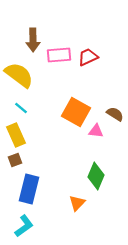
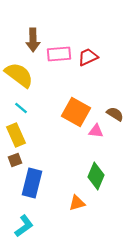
pink rectangle: moved 1 px up
blue rectangle: moved 3 px right, 6 px up
orange triangle: rotated 30 degrees clockwise
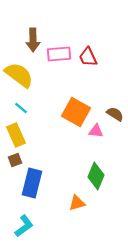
red trapezoid: rotated 90 degrees counterclockwise
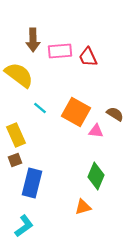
pink rectangle: moved 1 px right, 3 px up
cyan line: moved 19 px right
orange triangle: moved 6 px right, 4 px down
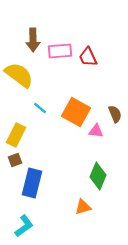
brown semicircle: rotated 36 degrees clockwise
yellow rectangle: rotated 50 degrees clockwise
green diamond: moved 2 px right
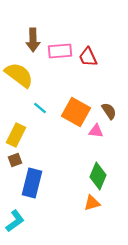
brown semicircle: moved 6 px left, 3 px up; rotated 12 degrees counterclockwise
orange triangle: moved 9 px right, 4 px up
cyan L-shape: moved 9 px left, 5 px up
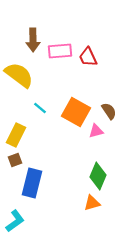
pink triangle: rotated 21 degrees counterclockwise
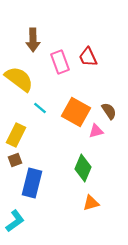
pink rectangle: moved 11 px down; rotated 75 degrees clockwise
yellow semicircle: moved 4 px down
green diamond: moved 15 px left, 8 px up
orange triangle: moved 1 px left
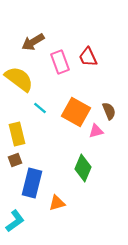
brown arrow: moved 2 px down; rotated 60 degrees clockwise
brown semicircle: rotated 12 degrees clockwise
yellow rectangle: moved 1 px right, 1 px up; rotated 40 degrees counterclockwise
orange triangle: moved 34 px left
